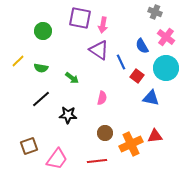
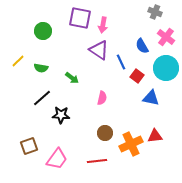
black line: moved 1 px right, 1 px up
black star: moved 7 px left
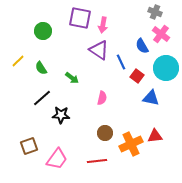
pink cross: moved 5 px left, 3 px up
green semicircle: rotated 48 degrees clockwise
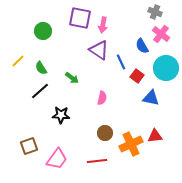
black line: moved 2 px left, 7 px up
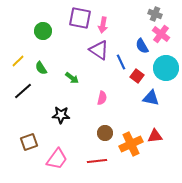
gray cross: moved 2 px down
black line: moved 17 px left
brown square: moved 4 px up
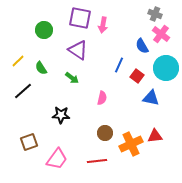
green circle: moved 1 px right, 1 px up
purple triangle: moved 21 px left
blue line: moved 2 px left, 3 px down; rotated 49 degrees clockwise
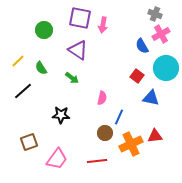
pink cross: rotated 24 degrees clockwise
blue line: moved 52 px down
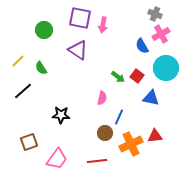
green arrow: moved 46 px right, 1 px up
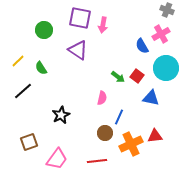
gray cross: moved 12 px right, 4 px up
black star: rotated 30 degrees counterclockwise
